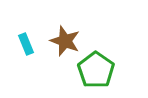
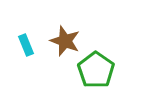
cyan rectangle: moved 1 px down
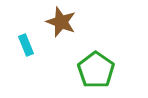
brown star: moved 4 px left, 19 px up
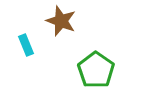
brown star: moved 1 px up
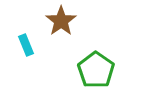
brown star: rotated 16 degrees clockwise
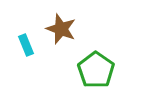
brown star: moved 8 px down; rotated 16 degrees counterclockwise
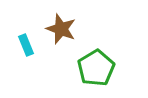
green pentagon: moved 2 px up; rotated 6 degrees clockwise
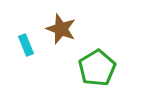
green pentagon: moved 1 px right
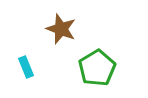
cyan rectangle: moved 22 px down
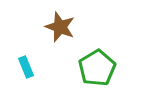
brown star: moved 1 px left, 2 px up
